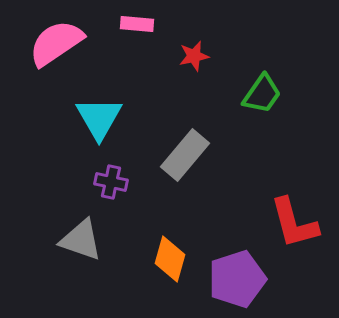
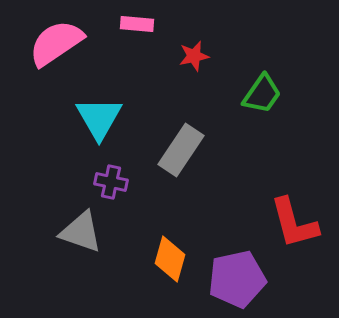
gray rectangle: moved 4 px left, 5 px up; rotated 6 degrees counterclockwise
gray triangle: moved 8 px up
purple pentagon: rotated 6 degrees clockwise
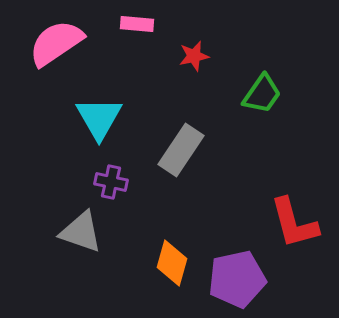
orange diamond: moved 2 px right, 4 px down
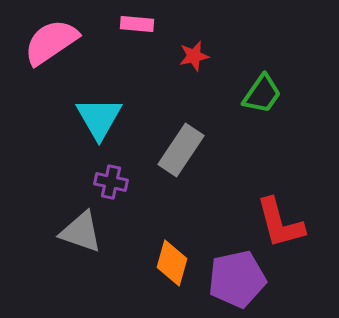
pink semicircle: moved 5 px left, 1 px up
red L-shape: moved 14 px left
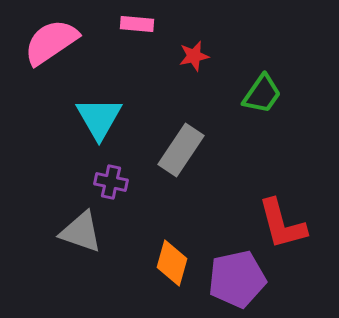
red L-shape: moved 2 px right, 1 px down
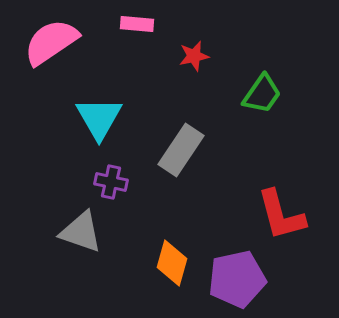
red L-shape: moved 1 px left, 9 px up
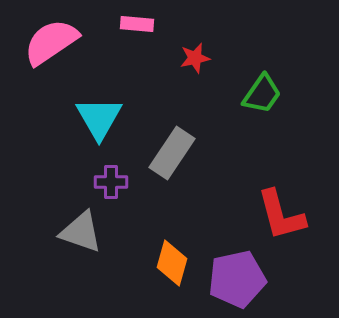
red star: moved 1 px right, 2 px down
gray rectangle: moved 9 px left, 3 px down
purple cross: rotated 12 degrees counterclockwise
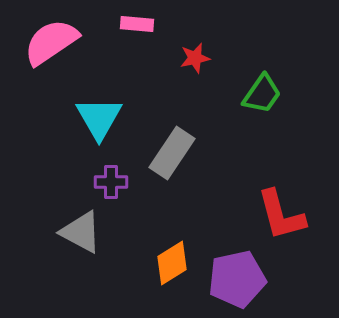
gray triangle: rotated 9 degrees clockwise
orange diamond: rotated 42 degrees clockwise
